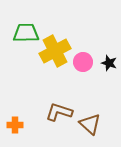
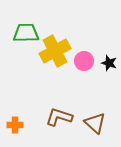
pink circle: moved 1 px right, 1 px up
brown L-shape: moved 5 px down
brown triangle: moved 5 px right, 1 px up
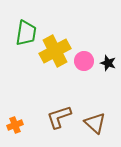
green trapezoid: rotated 100 degrees clockwise
black star: moved 1 px left
brown L-shape: rotated 36 degrees counterclockwise
orange cross: rotated 21 degrees counterclockwise
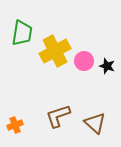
green trapezoid: moved 4 px left
black star: moved 1 px left, 3 px down
brown L-shape: moved 1 px left, 1 px up
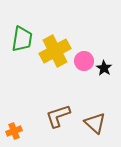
green trapezoid: moved 6 px down
black star: moved 3 px left, 2 px down; rotated 14 degrees clockwise
orange cross: moved 1 px left, 6 px down
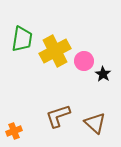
black star: moved 1 px left, 6 px down
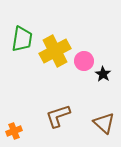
brown triangle: moved 9 px right
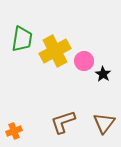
brown L-shape: moved 5 px right, 6 px down
brown triangle: rotated 25 degrees clockwise
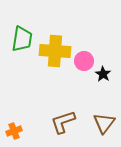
yellow cross: rotated 32 degrees clockwise
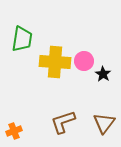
yellow cross: moved 11 px down
